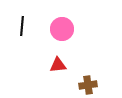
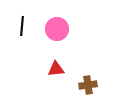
pink circle: moved 5 px left
red triangle: moved 2 px left, 4 px down
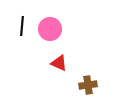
pink circle: moved 7 px left
red triangle: moved 3 px right, 6 px up; rotated 30 degrees clockwise
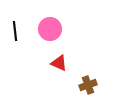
black line: moved 7 px left, 5 px down; rotated 12 degrees counterclockwise
brown cross: rotated 12 degrees counterclockwise
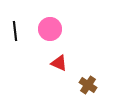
brown cross: rotated 36 degrees counterclockwise
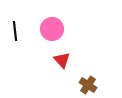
pink circle: moved 2 px right
red triangle: moved 3 px right, 3 px up; rotated 24 degrees clockwise
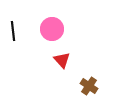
black line: moved 2 px left
brown cross: moved 1 px right, 1 px down
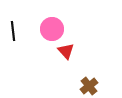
red triangle: moved 4 px right, 9 px up
brown cross: rotated 18 degrees clockwise
